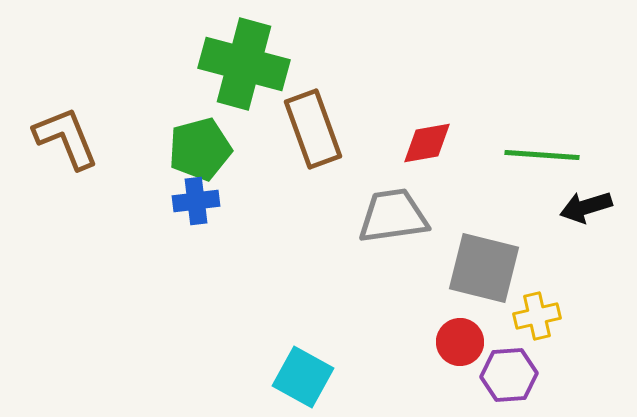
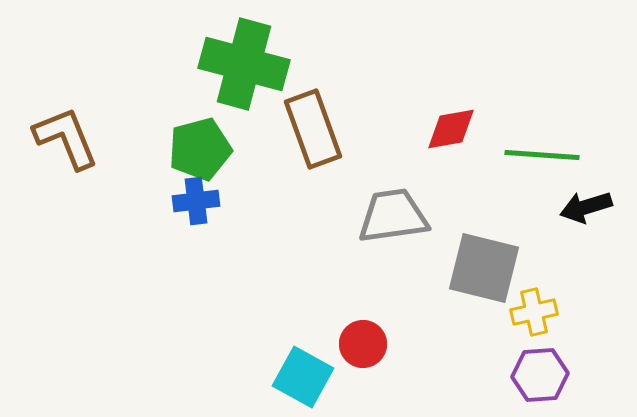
red diamond: moved 24 px right, 14 px up
yellow cross: moved 3 px left, 4 px up
red circle: moved 97 px left, 2 px down
purple hexagon: moved 31 px right
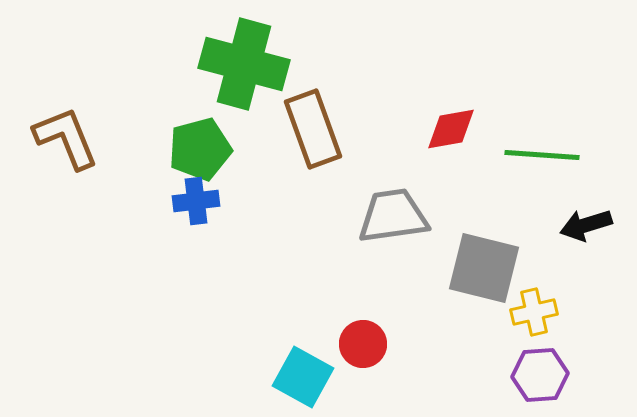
black arrow: moved 18 px down
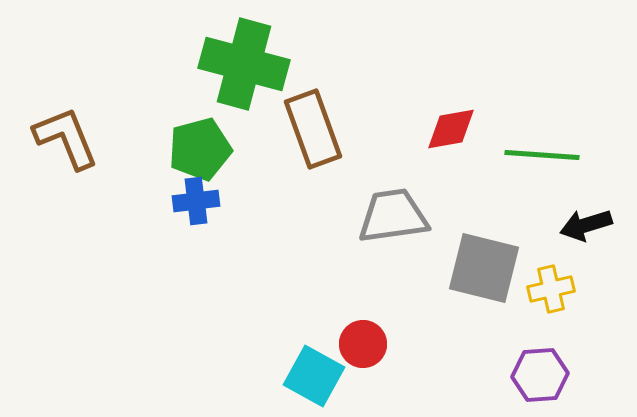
yellow cross: moved 17 px right, 23 px up
cyan square: moved 11 px right, 1 px up
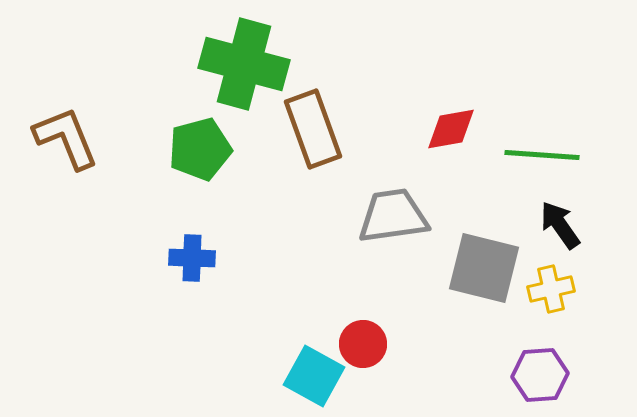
blue cross: moved 4 px left, 57 px down; rotated 9 degrees clockwise
black arrow: moved 26 px left; rotated 72 degrees clockwise
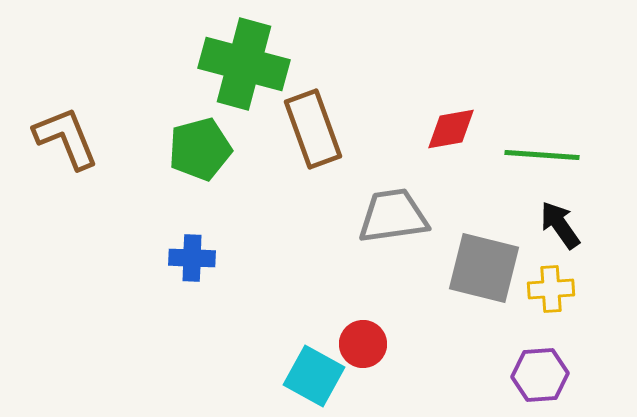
yellow cross: rotated 9 degrees clockwise
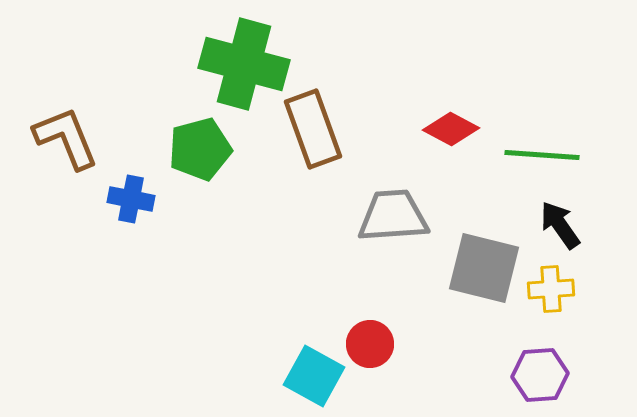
red diamond: rotated 38 degrees clockwise
gray trapezoid: rotated 4 degrees clockwise
blue cross: moved 61 px left, 59 px up; rotated 9 degrees clockwise
red circle: moved 7 px right
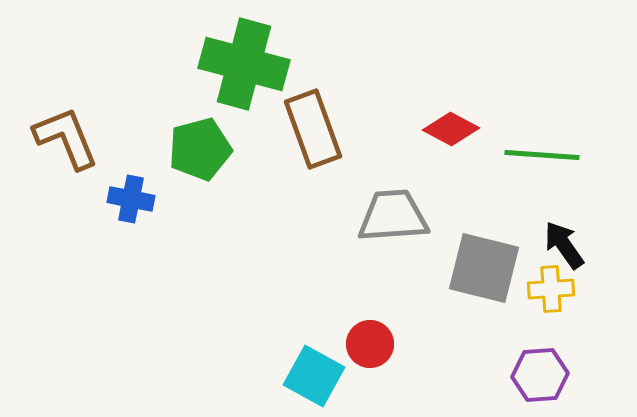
black arrow: moved 4 px right, 20 px down
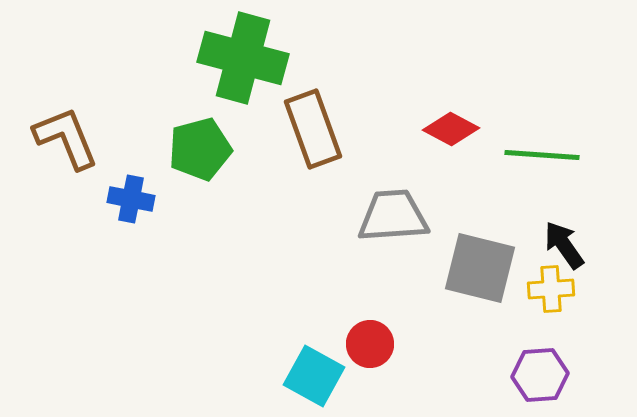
green cross: moved 1 px left, 6 px up
gray square: moved 4 px left
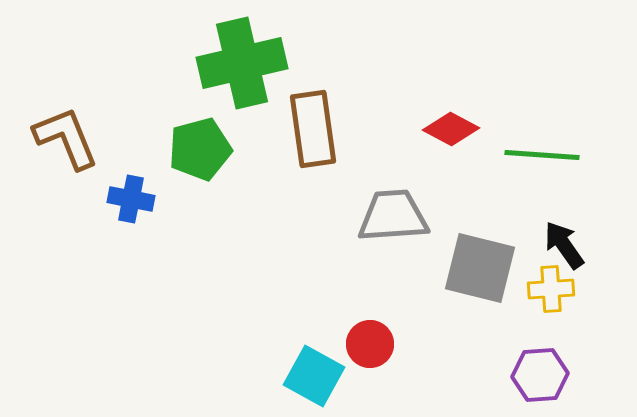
green cross: moved 1 px left, 5 px down; rotated 28 degrees counterclockwise
brown rectangle: rotated 12 degrees clockwise
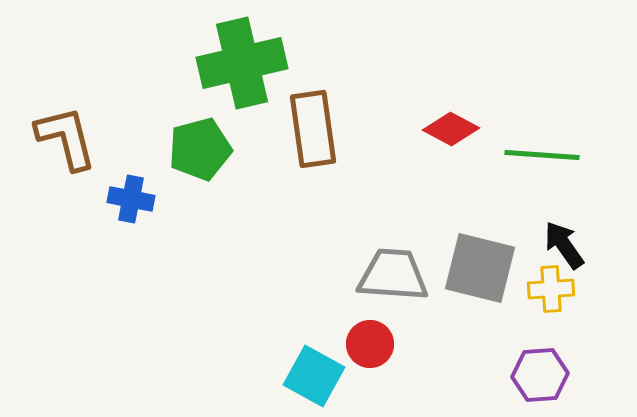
brown L-shape: rotated 8 degrees clockwise
gray trapezoid: moved 59 px down; rotated 8 degrees clockwise
